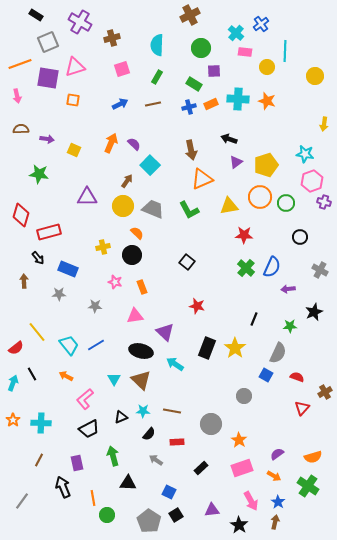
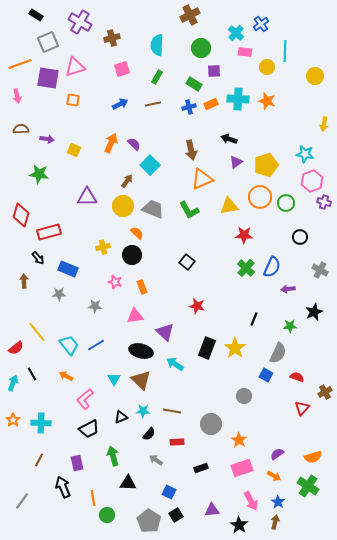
black rectangle at (201, 468): rotated 24 degrees clockwise
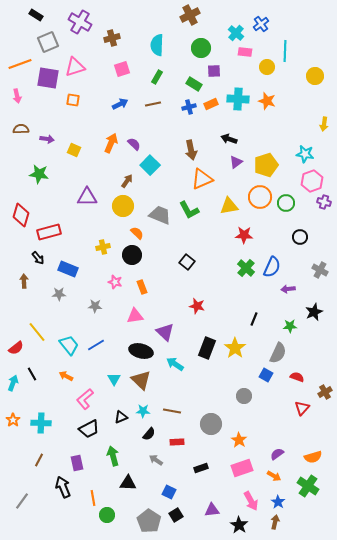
gray trapezoid at (153, 209): moved 7 px right, 6 px down
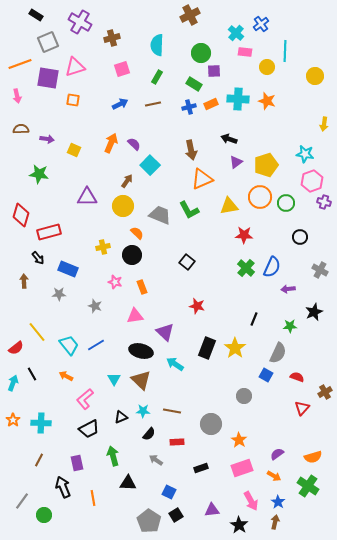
green circle at (201, 48): moved 5 px down
gray star at (95, 306): rotated 16 degrees clockwise
green circle at (107, 515): moved 63 px left
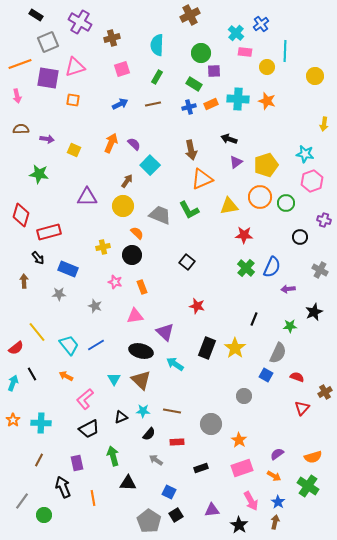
purple cross at (324, 202): moved 18 px down
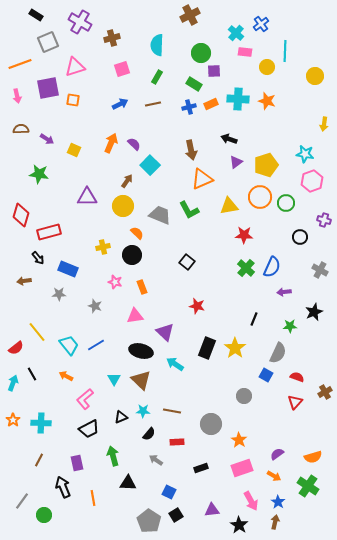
purple square at (48, 78): moved 10 px down; rotated 20 degrees counterclockwise
purple arrow at (47, 139): rotated 24 degrees clockwise
brown arrow at (24, 281): rotated 96 degrees counterclockwise
purple arrow at (288, 289): moved 4 px left, 3 px down
red triangle at (302, 408): moved 7 px left, 6 px up
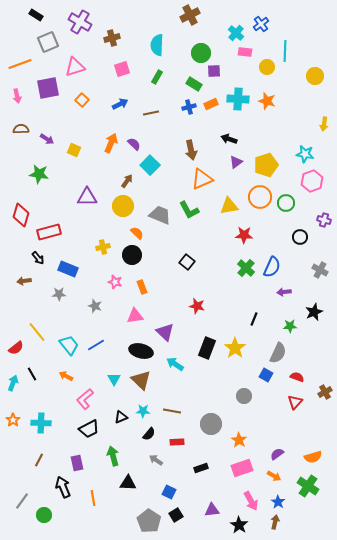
orange square at (73, 100): moved 9 px right; rotated 32 degrees clockwise
brown line at (153, 104): moved 2 px left, 9 px down
